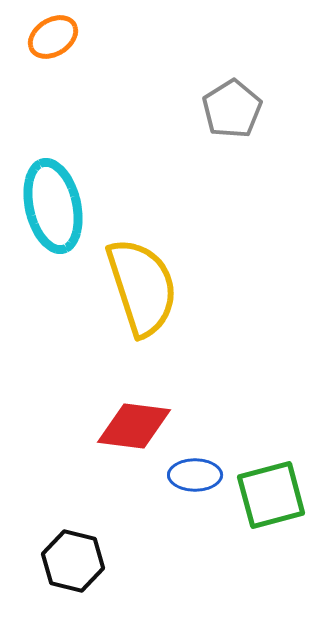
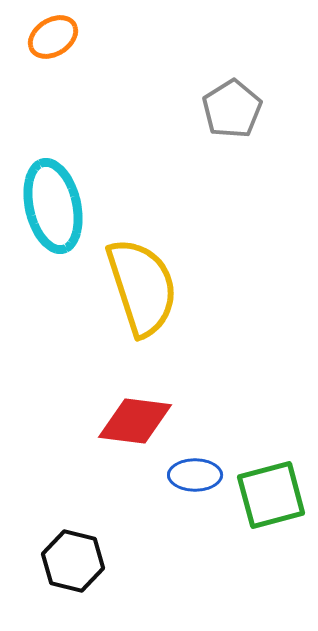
red diamond: moved 1 px right, 5 px up
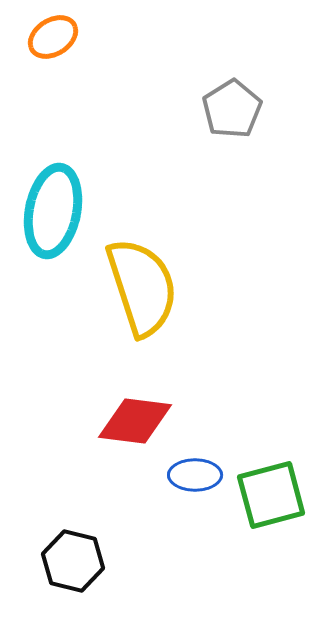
cyan ellipse: moved 5 px down; rotated 24 degrees clockwise
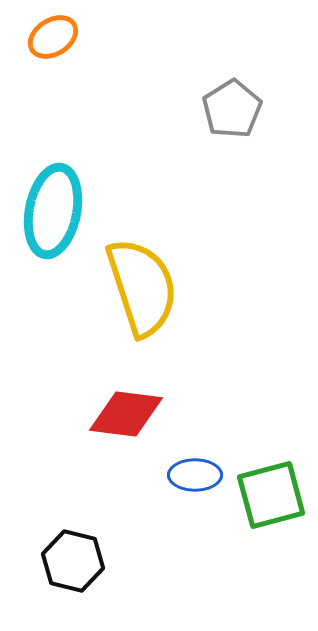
red diamond: moved 9 px left, 7 px up
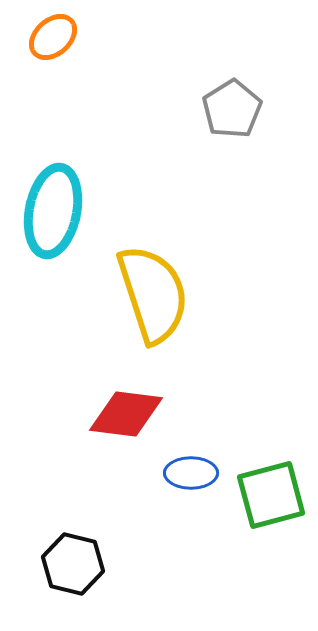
orange ellipse: rotated 9 degrees counterclockwise
yellow semicircle: moved 11 px right, 7 px down
blue ellipse: moved 4 px left, 2 px up
black hexagon: moved 3 px down
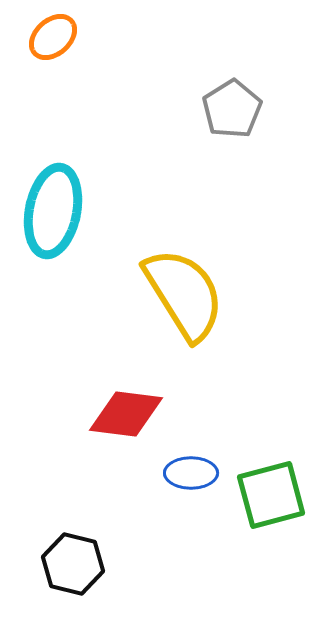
yellow semicircle: moved 31 px right; rotated 14 degrees counterclockwise
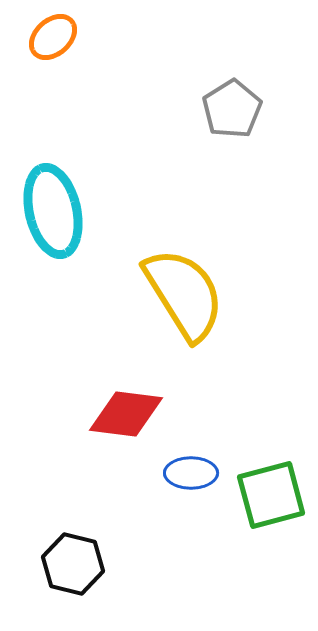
cyan ellipse: rotated 24 degrees counterclockwise
